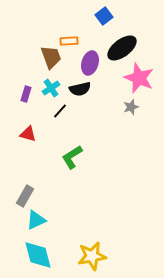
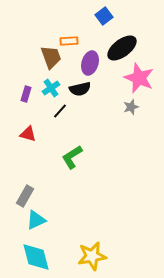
cyan diamond: moved 2 px left, 2 px down
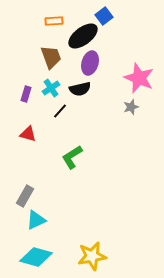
orange rectangle: moved 15 px left, 20 px up
black ellipse: moved 39 px left, 12 px up
cyan diamond: rotated 60 degrees counterclockwise
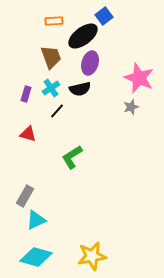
black line: moved 3 px left
